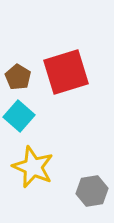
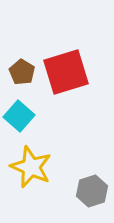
brown pentagon: moved 4 px right, 5 px up
yellow star: moved 2 px left
gray hexagon: rotated 8 degrees counterclockwise
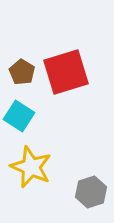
cyan square: rotated 8 degrees counterclockwise
gray hexagon: moved 1 px left, 1 px down
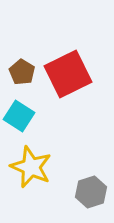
red square: moved 2 px right, 2 px down; rotated 9 degrees counterclockwise
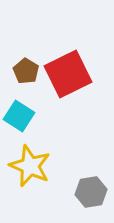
brown pentagon: moved 4 px right, 1 px up
yellow star: moved 1 px left, 1 px up
gray hexagon: rotated 8 degrees clockwise
